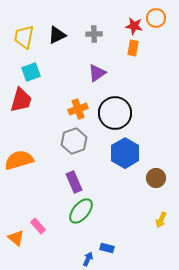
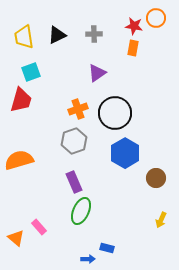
yellow trapezoid: rotated 20 degrees counterclockwise
green ellipse: rotated 16 degrees counterclockwise
pink rectangle: moved 1 px right, 1 px down
blue arrow: rotated 64 degrees clockwise
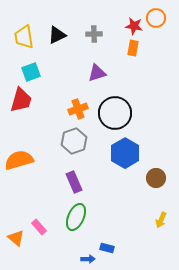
purple triangle: rotated 18 degrees clockwise
green ellipse: moved 5 px left, 6 px down
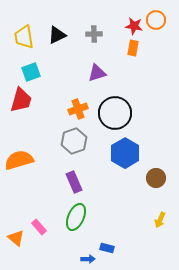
orange circle: moved 2 px down
yellow arrow: moved 1 px left
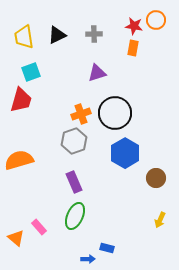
orange cross: moved 3 px right, 5 px down
green ellipse: moved 1 px left, 1 px up
